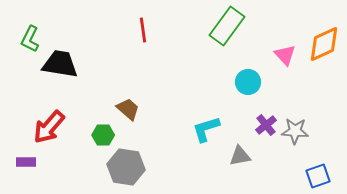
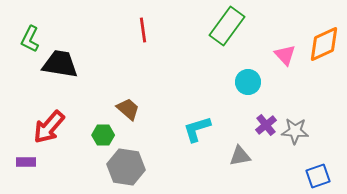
cyan L-shape: moved 9 px left
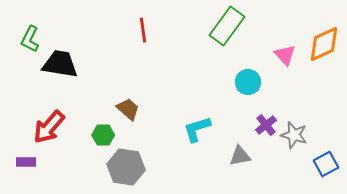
gray star: moved 1 px left, 4 px down; rotated 12 degrees clockwise
blue square: moved 8 px right, 12 px up; rotated 10 degrees counterclockwise
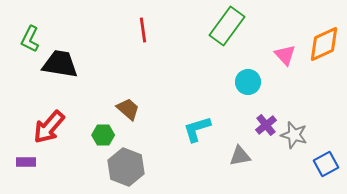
gray hexagon: rotated 12 degrees clockwise
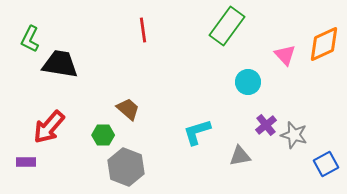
cyan L-shape: moved 3 px down
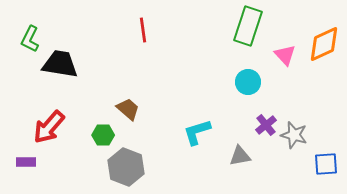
green rectangle: moved 21 px right; rotated 18 degrees counterclockwise
blue square: rotated 25 degrees clockwise
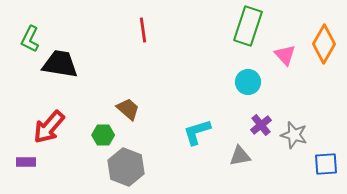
orange diamond: rotated 36 degrees counterclockwise
purple cross: moved 5 px left
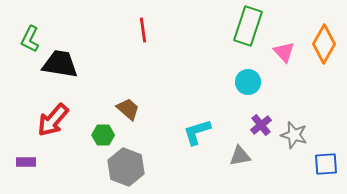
pink triangle: moved 1 px left, 3 px up
red arrow: moved 4 px right, 7 px up
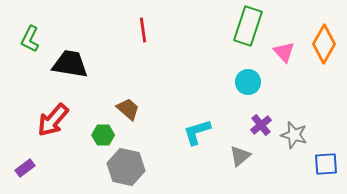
black trapezoid: moved 10 px right
gray triangle: rotated 30 degrees counterclockwise
purple rectangle: moved 1 px left, 6 px down; rotated 36 degrees counterclockwise
gray hexagon: rotated 9 degrees counterclockwise
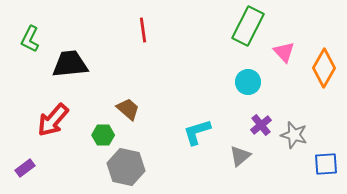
green rectangle: rotated 9 degrees clockwise
orange diamond: moved 24 px down
black trapezoid: rotated 15 degrees counterclockwise
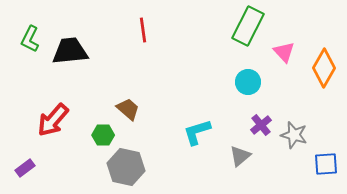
black trapezoid: moved 13 px up
